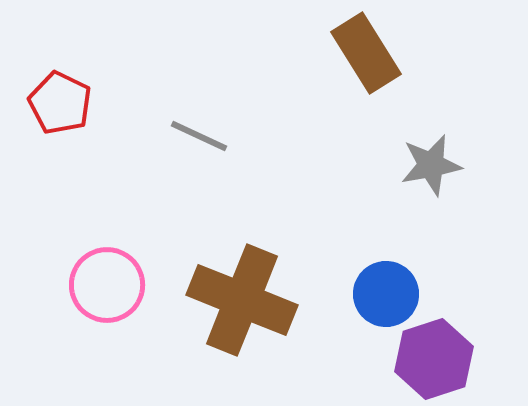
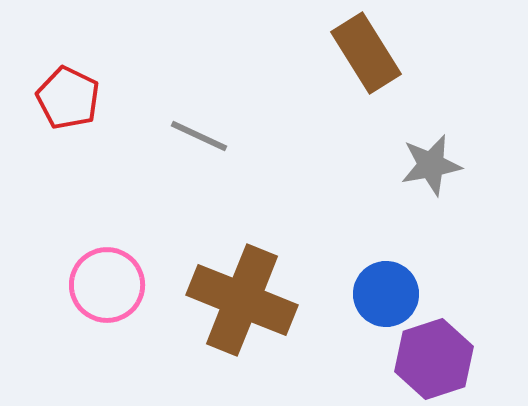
red pentagon: moved 8 px right, 5 px up
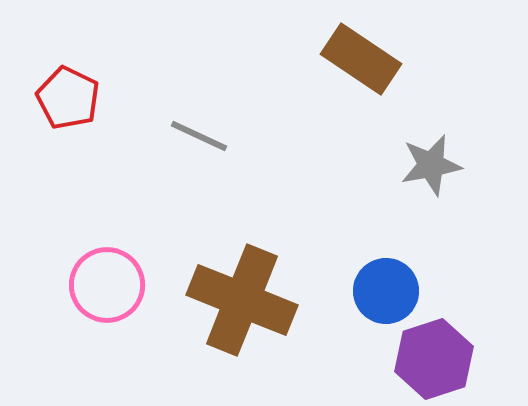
brown rectangle: moved 5 px left, 6 px down; rotated 24 degrees counterclockwise
blue circle: moved 3 px up
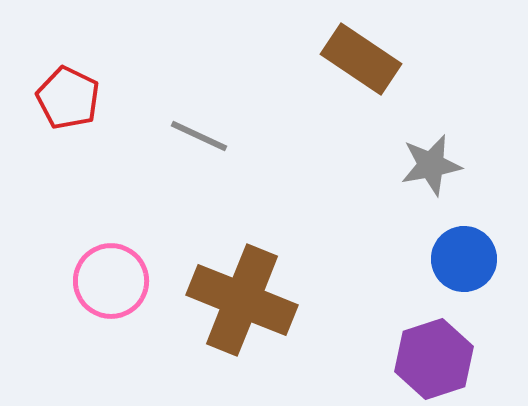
pink circle: moved 4 px right, 4 px up
blue circle: moved 78 px right, 32 px up
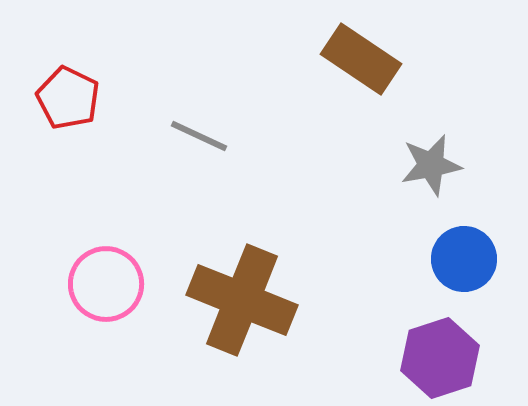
pink circle: moved 5 px left, 3 px down
purple hexagon: moved 6 px right, 1 px up
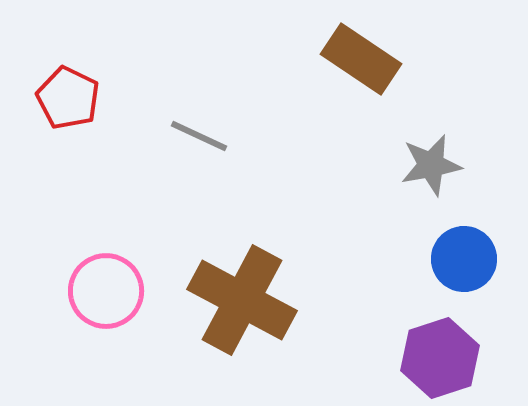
pink circle: moved 7 px down
brown cross: rotated 6 degrees clockwise
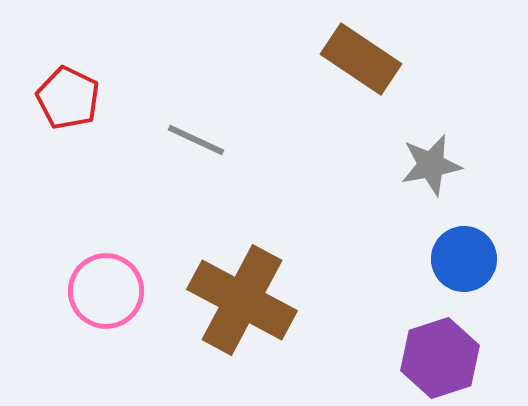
gray line: moved 3 px left, 4 px down
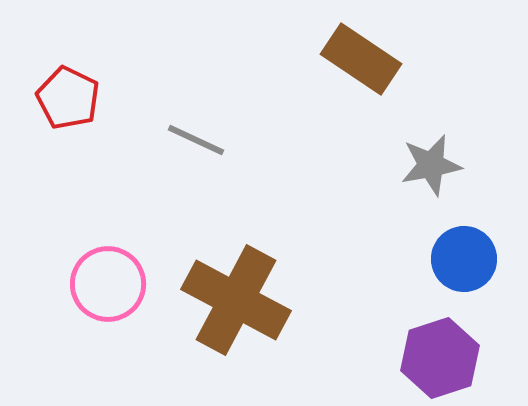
pink circle: moved 2 px right, 7 px up
brown cross: moved 6 px left
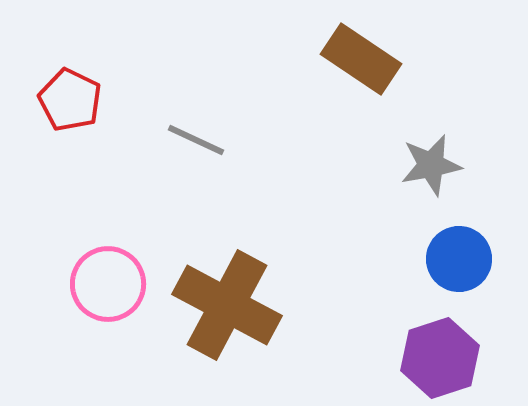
red pentagon: moved 2 px right, 2 px down
blue circle: moved 5 px left
brown cross: moved 9 px left, 5 px down
